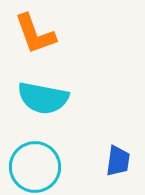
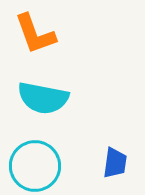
blue trapezoid: moved 3 px left, 2 px down
cyan circle: moved 1 px up
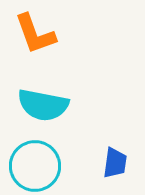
cyan semicircle: moved 7 px down
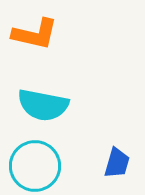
orange L-shape: rotated 57 degrees counterclockwise
blue trapezoid: moved 2 px right; rotated 8 degrees clockwise
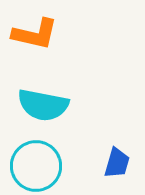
cyan circle: moved 1 px right
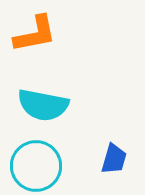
orange L-shape: rotated 24 degrees counterclockwise
blue trapezoid: moved 3 px left, 4 px up
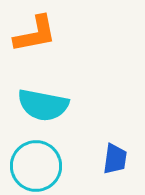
blue trapezoid: moved 1 px right; rotated 8 degrees counterclockwise
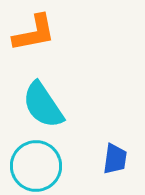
orange L-shape: moved 1 px left, 1 px up
cyan semicircle: rotated 45 degrees clockwise
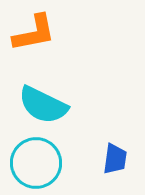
cyan semicircle: rotated 30 degrees counterclockwise
cyan circle: moved 3 px up
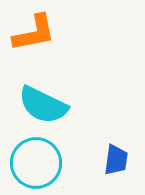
blue trapezoid: moved 1 px right, 1 px down
